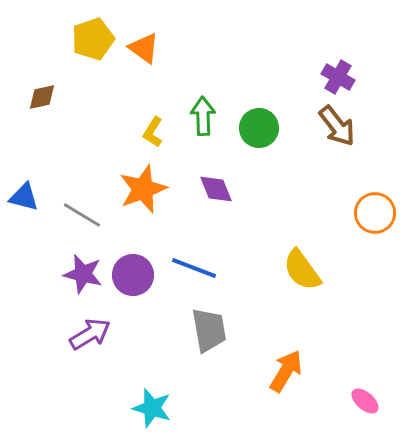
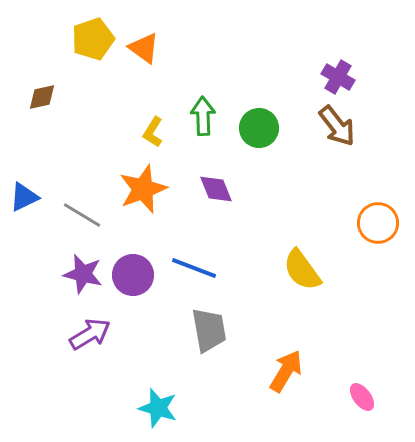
blue triangle: rotated 40 degrees counterclockwise
orange circle: moved 3 px right, 10 px down
pink ellipse: moved 3 px left, 4 px up; rotated 12 degrees clockwise
cyan star: moved 6 px right
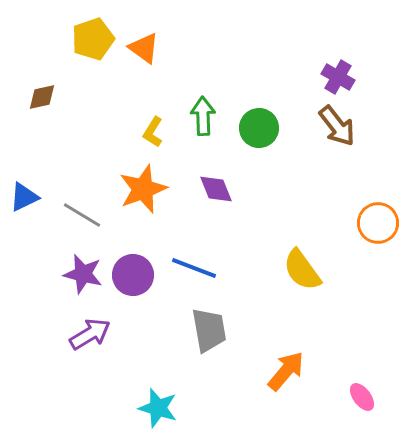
orange arrow: rotated 9 degrees clockwise
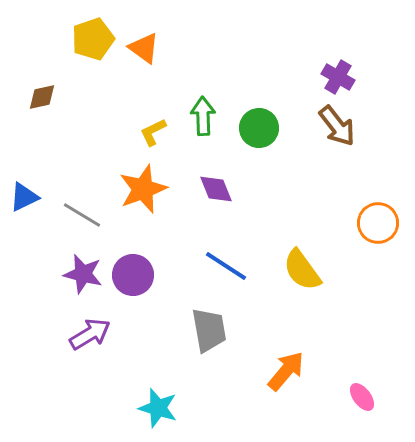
yellow L-shape: rotated 32 degrees clockwise
blue line: moved 32 px right, 2 px up; rotated 12 degrees clockwise
